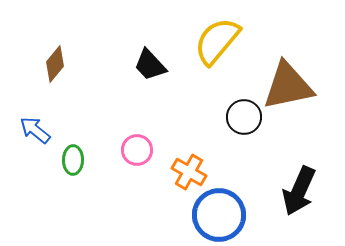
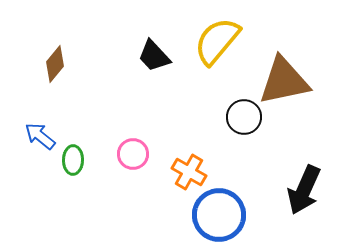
black trapezoid: moved 4 px right, 9 px up
brown triangle: moved 4 px left, 5 px up
blue arrow: moved 5 px right, 6 px down
pink circle: moved 4 px left, 4 px down
black arrow: moved 5 px right, 1 px up
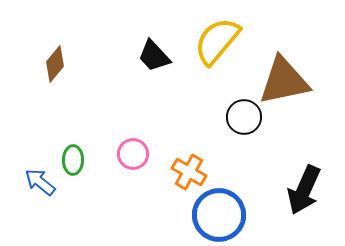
blue arrow: moved 46 px down
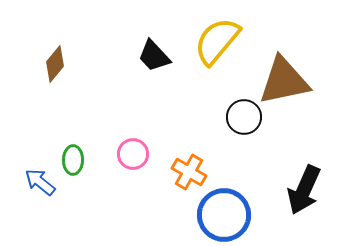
blue circle: moved 5 px right
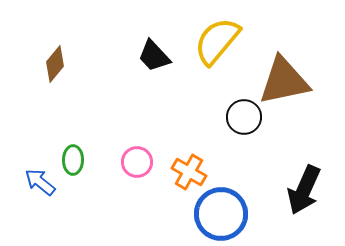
pink circle: moved 4 px right, 8 px down
blue circle: moved 3 px left, 1 px up
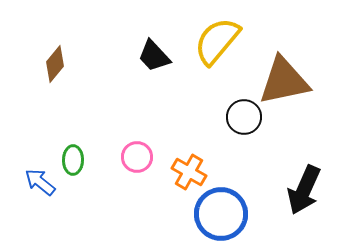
pink circle: moved 5 px up
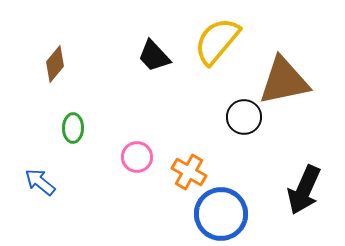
green ellipse: moved 32 px up
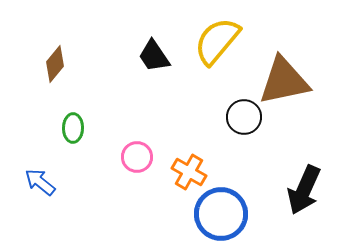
black trapezoid: rotated 9 degrees clockwise
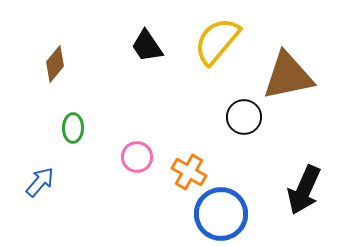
black trapezoid: moved 7 px left, 10 px up
brown triangle: moved 4 px right, 5 px up
blue arrow: rotated 92 degrees clockwise
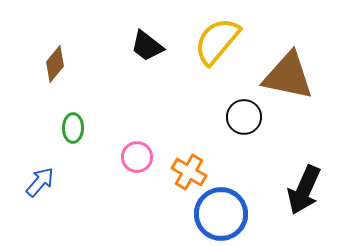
black trapezoid: rotated 18 degrees counterclockwise
brown triangle: rotated 24 degrees clockwise
